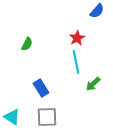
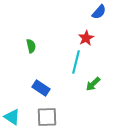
blue semicircle: moved 2 px right, 1 px down
red star: moved 9 px right
green semicircle: moved 4 px right, 2 px down; rotated 40 degrees counterclockwise
cyan line: rotated 25 degrees clockwise
blue rectangle: rotated 24 degrees counterclockwise
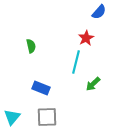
blue rectangle: rotated 12 degrees counterclockwise
cyan triangle: rotated 36 degrees clockwise
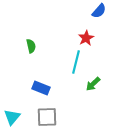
blue semicircle: moved 1 px up
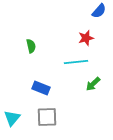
red star: rotated 14 degrees clockwise
cyan line: rotated 70 degrees clockwise
cyan triangle: moved 1 px down
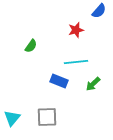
red star: moved 10 px left, 8 px up
green semicircle: rotated 48 degrees clockwise
blue rectangle: moved 18 px right, 7 px up
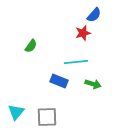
blue semicircle: moved 5 px left, 4 px down
red star: moved 7 px right, 3 px down
green arrow: rotated 119 degrees counterclockwise
cyan triangle: moved 4 px right, 6 px up
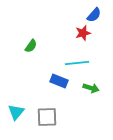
cyan line: moved 1 px right, 1 px down
green arrow: moved 2 px left, 4 px down
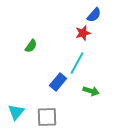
cyan line: rotated 55 degrees counterclockwise
blue rectangle: moved 1 px left, 1 px down; rotated 72 degrees counterclockwise
green arrow: moved 3 px down
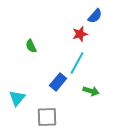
blue semicircle: moved 1 px right, 1 px down
red star: moved 3 px left, 1 px down
green semicircle: rotated 120 degrees clockwise
cyan triangle: moved 1 px right, 14 px up
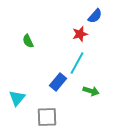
green semicircle: moved 3 px left, 5 px up
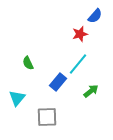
green semicircle: moved 22 px down
cyan line: moved 1 px right, 1 px down; rotated 10 degrees clockwise
green arrow: rotated 56 degrees counterclockwise
